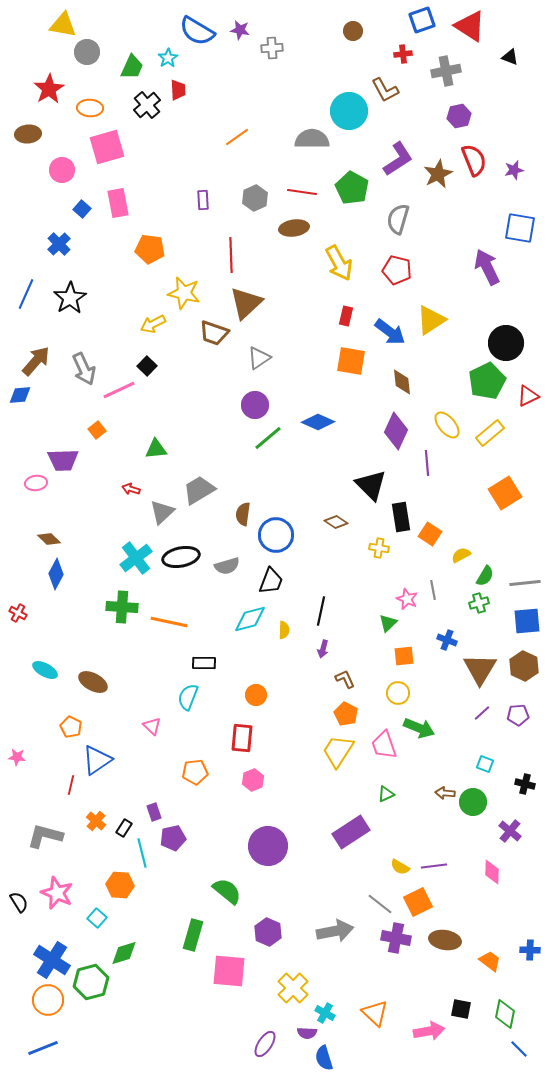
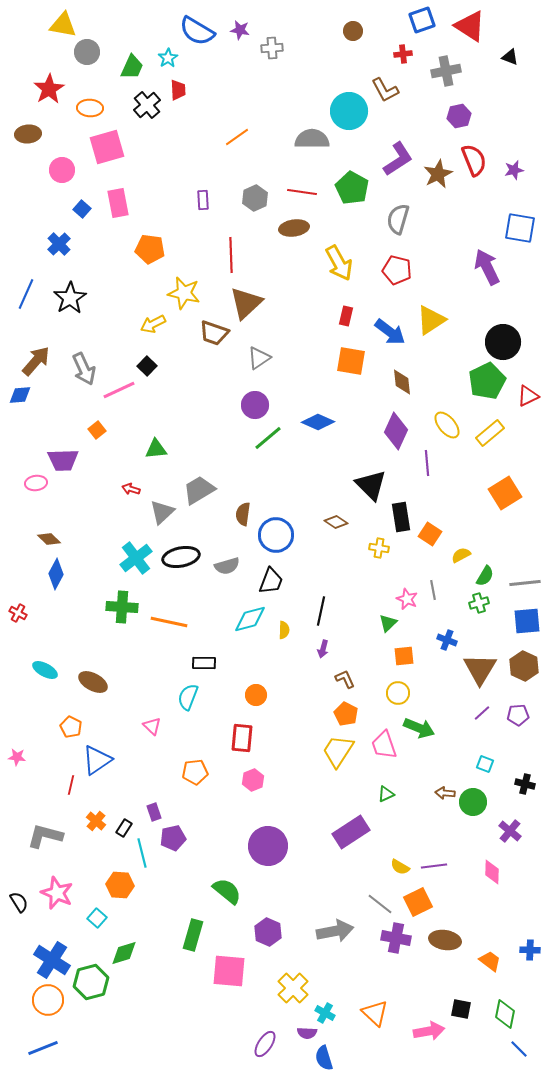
black circle at (506, 343): moved 3 px left, 1 px up
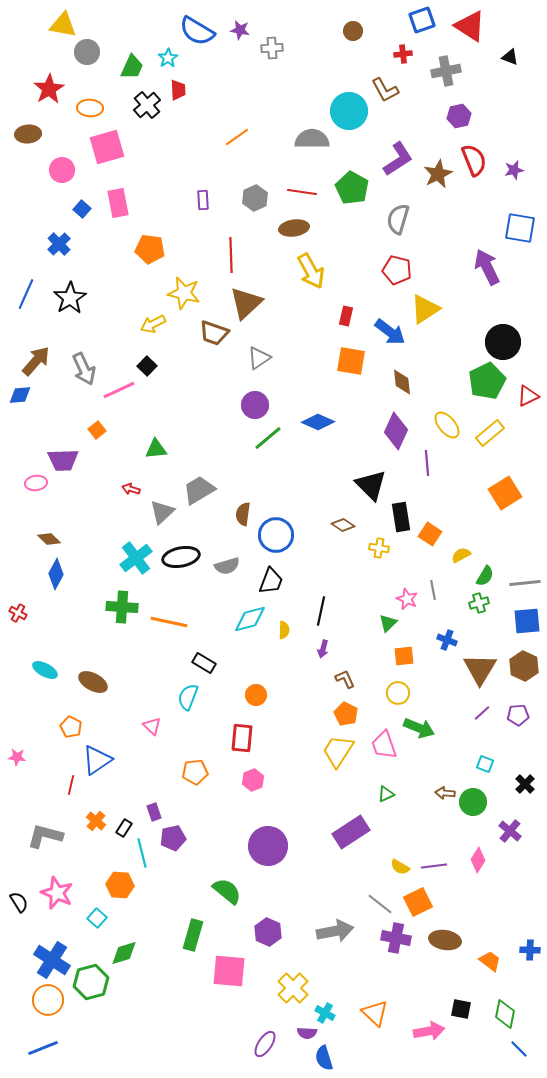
yellow arrow at (339, 263): moved 28 px left, 8 px down
yellow triangle at (431, 320): moved 6 px left, 11 px up
brown diamond at (336, 522): moved 7 px right, 3 px down
black rectangle at (204, 663): rotated 30 degrees clockwise
black cross at (525, 784): rotated 30 degrees clockwise
pink diamond at (492, 872): moved 14 px left, 12 px up; rotated 30 degrees clockwise
